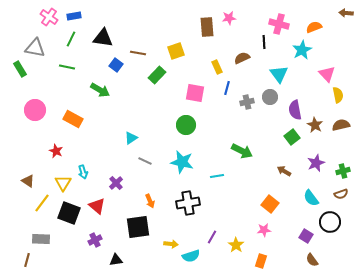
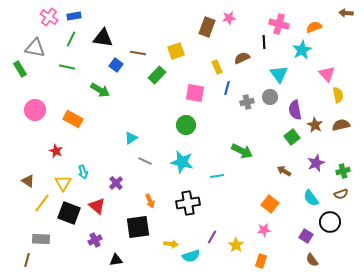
brown rectangle at (207, 27): rotated 24 degrees clockwise
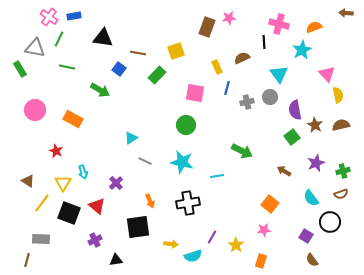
green line at (71, 39): moved 12 px left
blue square at (116, 65): moved 3 px right, 4 px down
cyan semicircle at (191, 256): moved 2 px right
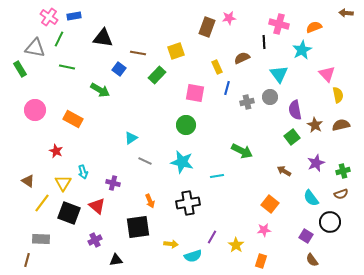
purple cross at (116, 183): moved 3 px left; rotated 32 degrees counterclockwise
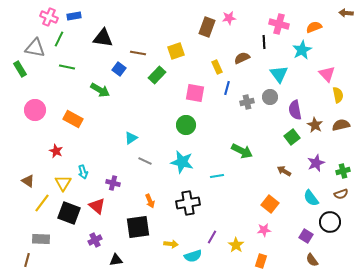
pink cross at (49, 17): rotated 12 degrees counterclockwise
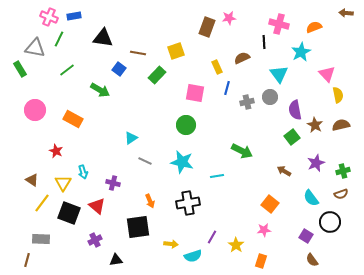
cyan star at (302, 50): moved 1 px left, 2 px down
green line at (67, 67): moved 3 px down; rotated 49 degrees counterclockwise
brown triangle at (28, 181): moved 4 px right, 1 px up
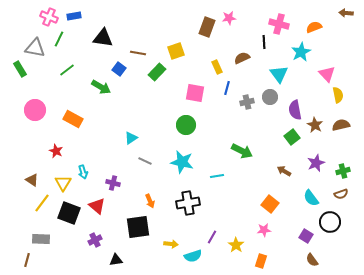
green rectangle at (157, 75): moved 3 px up
green arrow at (100, 90): moved 1 px right, 3 px up
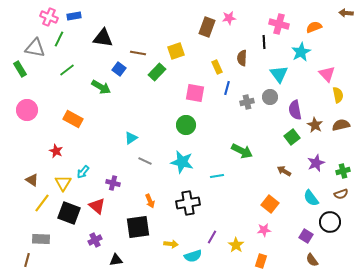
brown semicircle at (242, 58): rotated 63 degrees counterclockwise
pink circle at (35, 110): moved 8 px left
cyan arrow at (83, 172): rotated 56 degrees clockwise
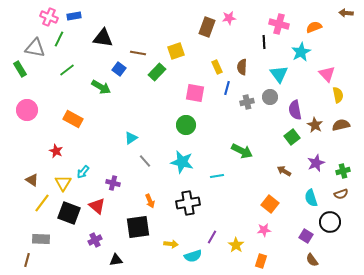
brown semicircle at (242, 58): moved 9 px down
gray line at (145, 161): rotated 24 degrees clockwise
cyan semicircle at (311, 198): rotated 18 degrees clockwise
